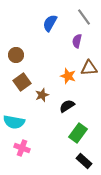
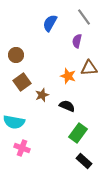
black semicircle: rotated 56 degrees clockwise
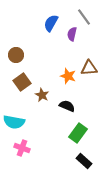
blue semicircle: moved 1 px right
purple semicircle: moved 5 px left, 7 px up
brown star: rotated 24 degrees counterclockwise
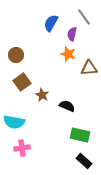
orange star: moved 22 px up
green rectangle: moved 2 px right, 2 px down; rotated 66 degrees clockwise
pink cross: rotated 28 degrees counterclockwise
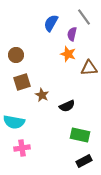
brown square: rotated 18 degrees clockwise
black semicircle: rotated 133 degrees clockwise
black rectangle: rotated 70 degrees counterclockwise
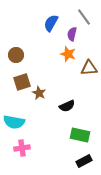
brown star: moved 3 px left, 2 px up
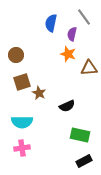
blue semicircle: rotated 18 degrees counterclockwise
cyan semicircle: moved 8 px right; rotated 10 degrees counterclockwise
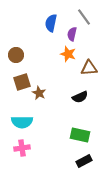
black semicircle: moved 13 px right, 9 px up
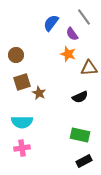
blue semicircle: rotated 24 degrees clockwise
purple semicircle: rotated 48 degrees counterclockwise
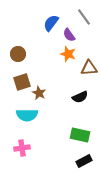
purple semicircle: moved 3 px left, 1 px down
brown circle: moved 2 px right, 1 px up
cyan semicircle: moved 5 px right, 7 px up
